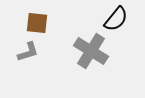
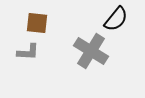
gray L-shape: rotated 20 degrees clockwise
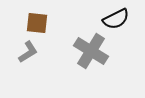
black semicircle: rotated 24 degrees clockwise
gray L-shape: rotated 35 degrees counterclockwise
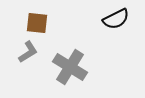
gray cross: moved 21 px left, 16 px down
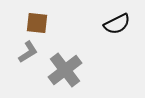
black semicircle: moved 1 px right, 5 px down
gray cross: moved 5 px left, 3 px down; rotated 20 degrees clockwise
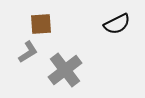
brown square: moved 4 px right, 1 px down; rotated 10 degrees counterclockwise
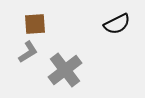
brown square: moved 6 px left
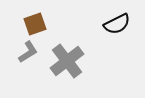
brown square: rotated 15 degrees counterclockwise
gray cross: moved 2 px right, 9 px up
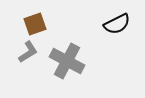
gray cross: rotated 24 degrees counterclockwise
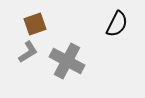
black semicircle: rotated 36 degrees counterclockwise
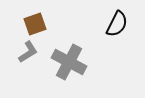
gray cross: moved 2 px right, 1 px down
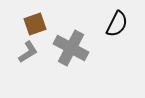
gray cross: moved 2 px right, 14 px up
